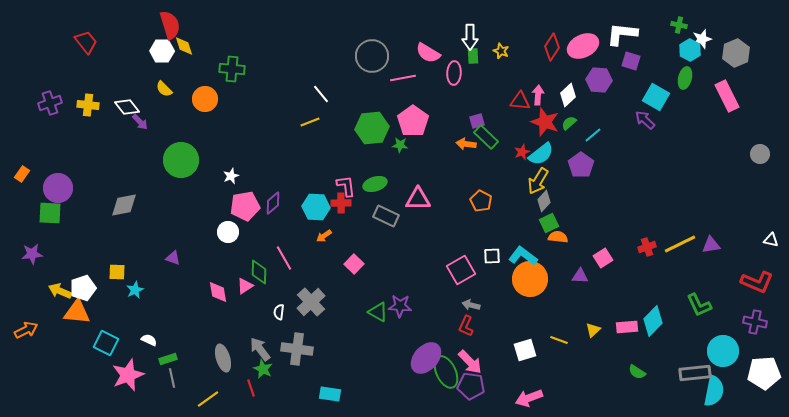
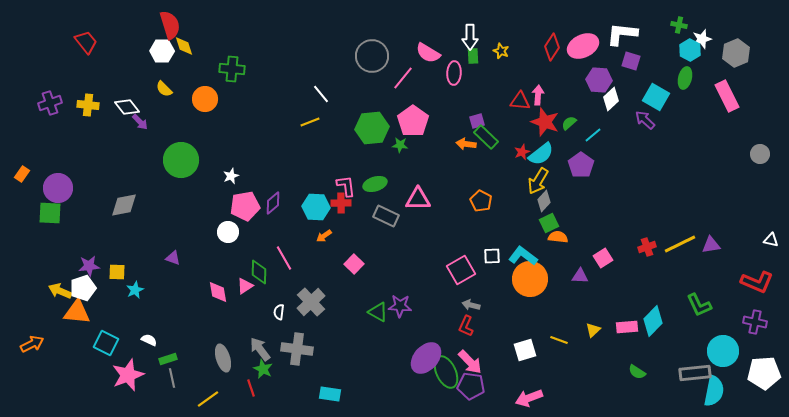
pink line at (403, 78): rotated 40 degrees counterclockwise
white diamond at (568, 95): moved 43 px right, 4 px down
purple star at (32, 254): moved 57 px right, 12 px down
orange arrow at (26, 330): moved 6 px right, 14 px down
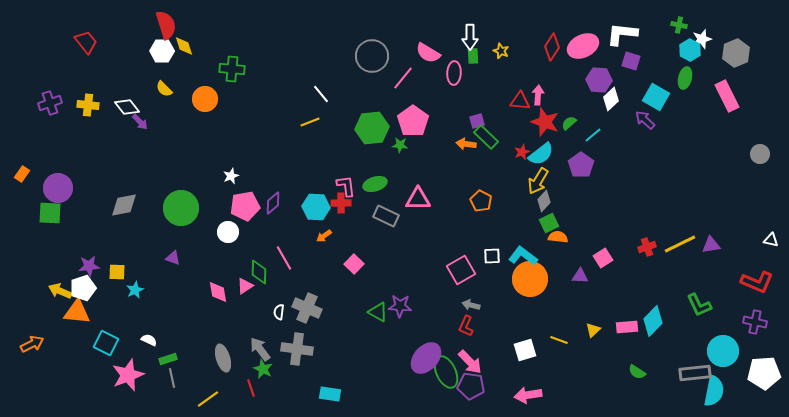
red semicircle at (170, 25): moved 4 px left
green circle at (181, 160): moved 48 px down
gray cross at (311, 302): moved 4 px left, 6 px down; rotated 24 degrees counterclockwise
pink arrow at (529, 398): moved 1 px left, 3 px up; rotated 12 degrees clockwise
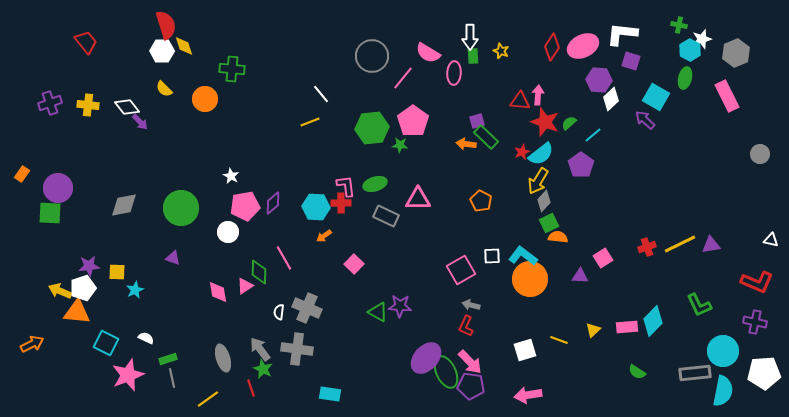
white star at (231, 176): rotated 21 degrees counterclockwise
white semicircle at (149, 340): moved 3 px left, 2 px up
cyan semicircle at (714, 391): moved 9 px right
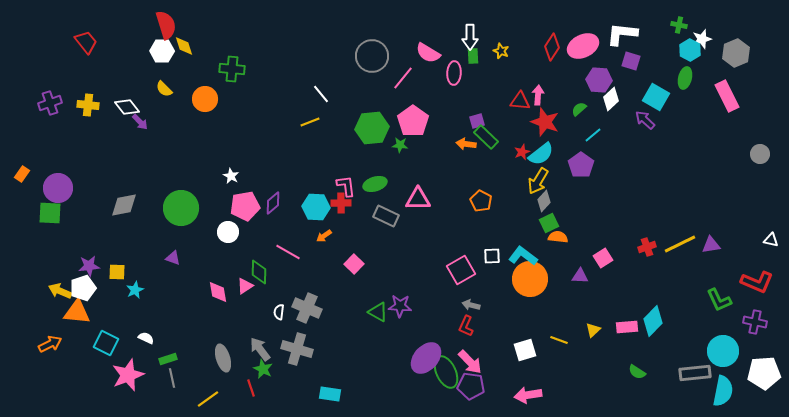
green semicircle at (569, 123): moved 10 px right, 14 px up
pink line at (284, 258): moved 4 px right, 6 px up; rotated 30 degrees counterclockwise
green L-shape at (699, 305): moved 20 px right, 5 px up
orange arrow at (32, 344): moved 18 px right
gray cross at (297, 349): rotated 8 degrees clockwise
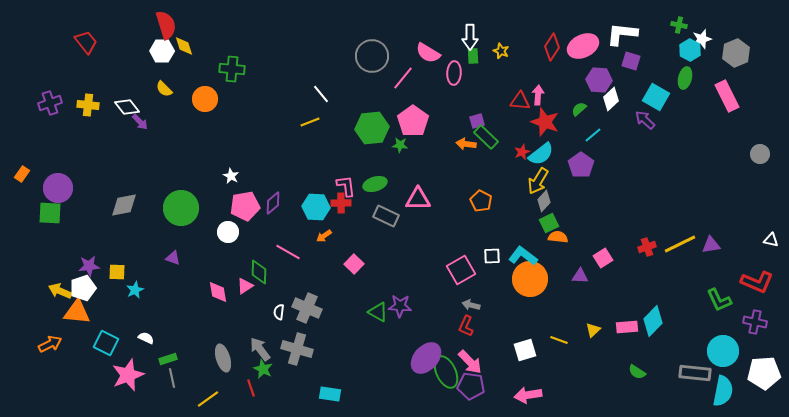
gray rectangle at (695, 373): rotated 12 degrees clockwise
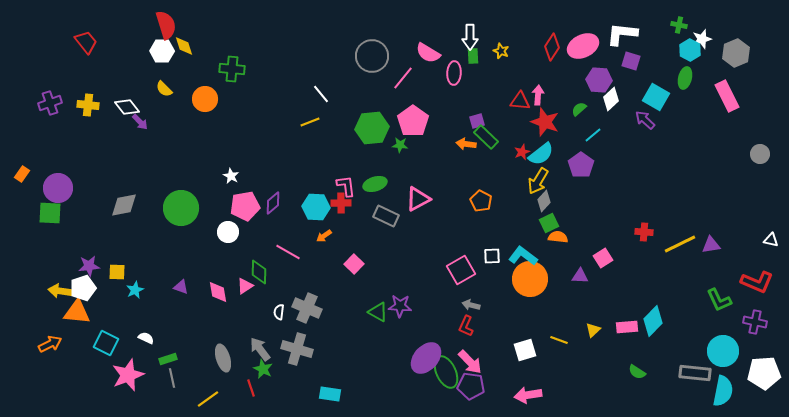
pink triangle at (418, 199): rotated 28 degrees counterclockwise
red cross at (647, 247): moved 3 px left, 15 px up; rotated 24 degrees clockwise
purple triangle at (173, 258): moved 8 px right, 29 px down
yellow arrow at (60, 291): rotated 15 degrees counterclockwise
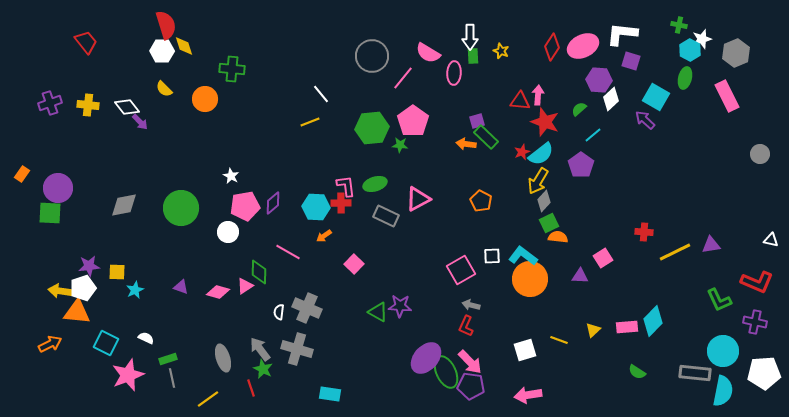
yellow line at (680, 244): moved 5 px left, 8 px down
pink diamond at (218, 292): rotated 65 degrees counterclockwise
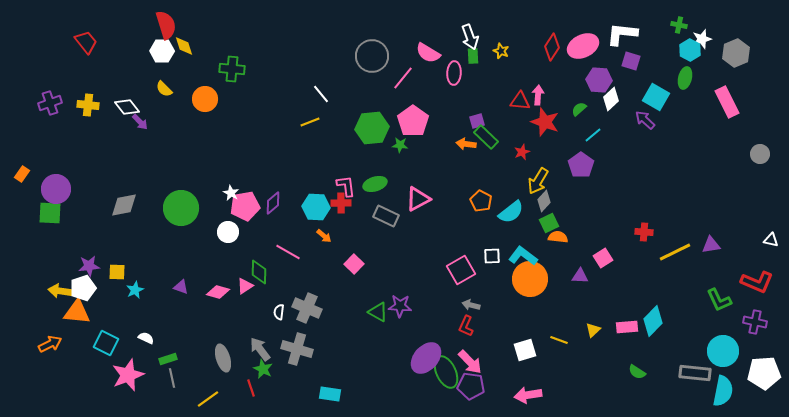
white arrow at (470, 37): rotated 20 degrees counterclockwise
pink rectangle at (727, 96): moved 6 px down
cyan semicircle at (541, 154): moved 30 px left, 58 px down
white star at (231, 176): moved 17 px down
purple circle at (58, 188): moved 2 px left, 1 px down
orange arrow at (324, 236): rotated 105 degrees counterclockwise
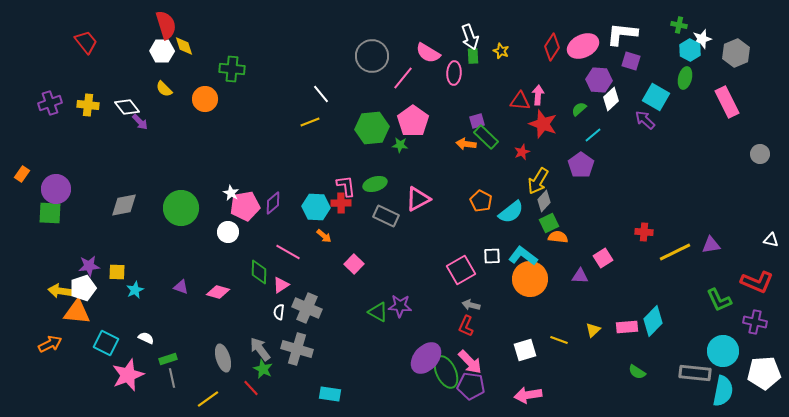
red star at (545, 122): moved 2 px left, 2 px down
pink triangle at (245, 286): moved 36 px right, 1 px up
red line at (251, 388): rotated 24 degrees counterclockwise
